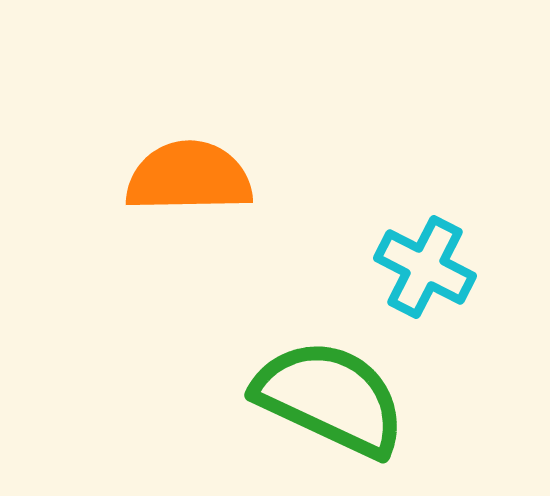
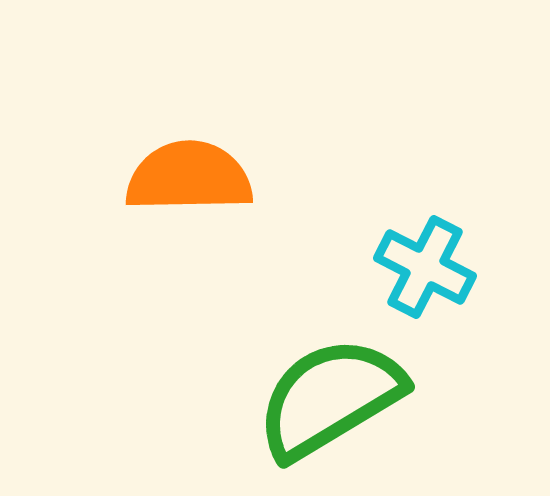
green semicircle: rotated 56 degrees counterclockwise
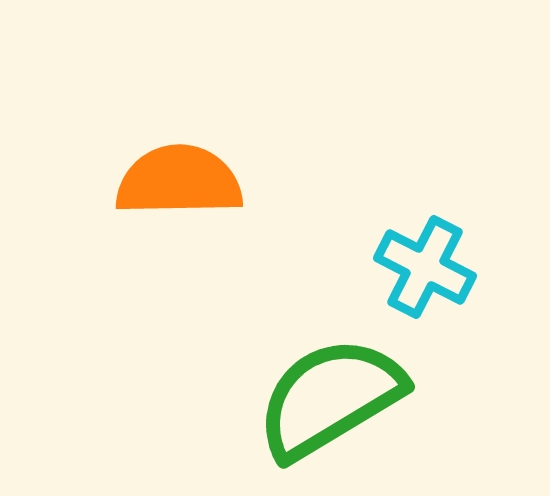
orange semicircle: moved 10 px left, 4 px down
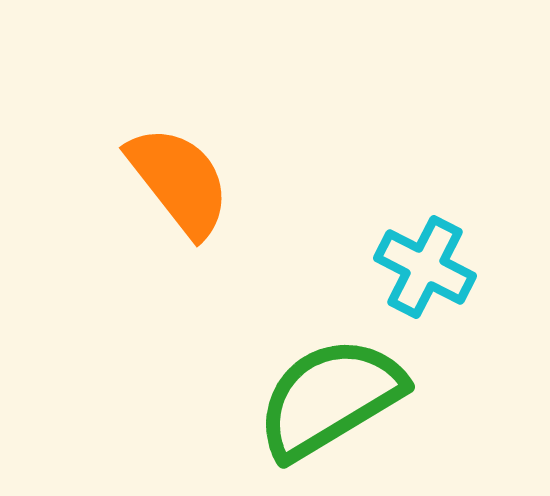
orange semicircle: rotated 53 degrees clockwise
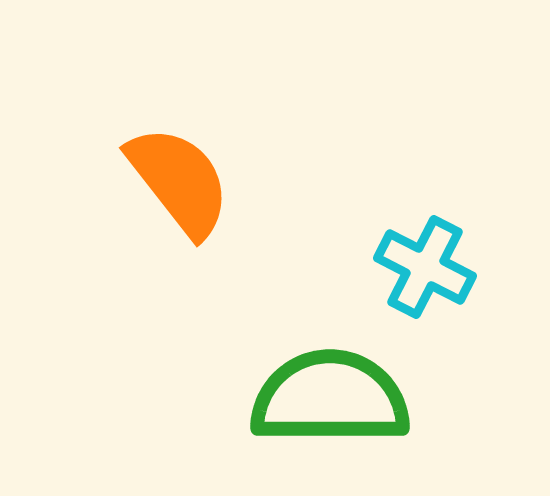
green semicircle: rotated 31 degrees clockwise
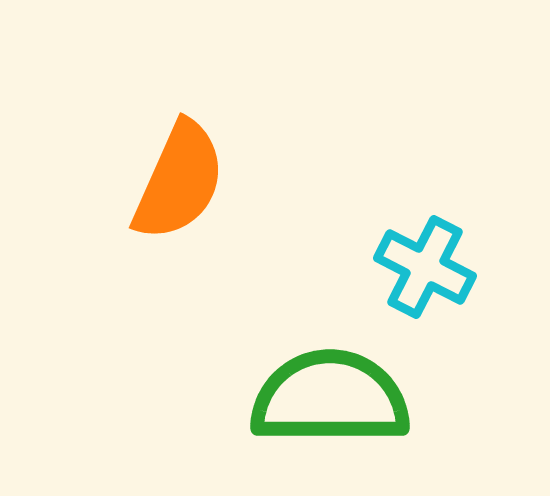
orange semicircle: rotated 62 degrees clockwise
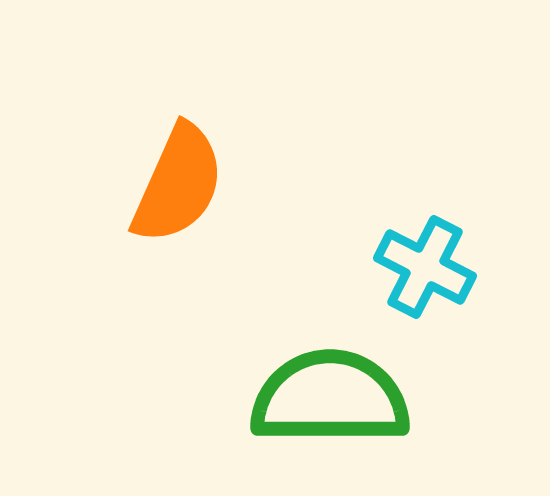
orange semicircle: moved 1 px left, 3 px down
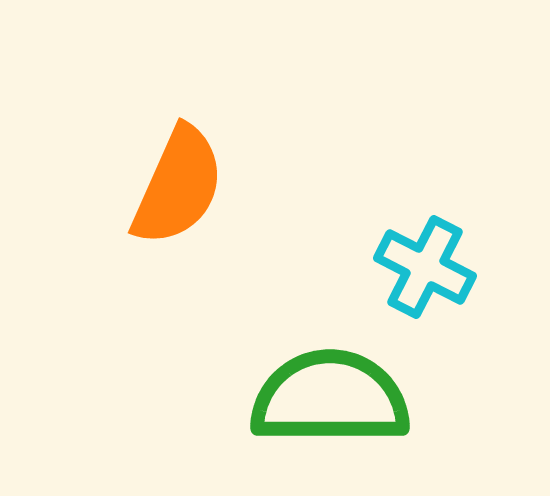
orange semicircle: moved 2 px down
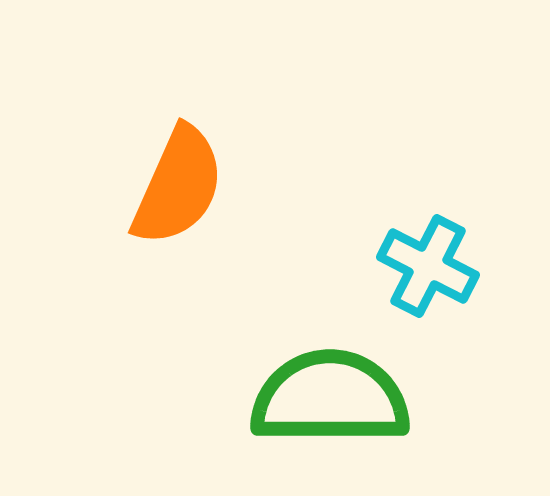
cyan cross: moved 3 px right, 1 px up
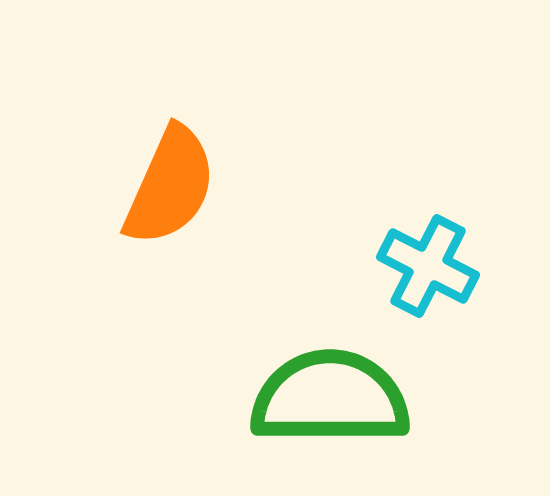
orange semicircle: moved 8 px left
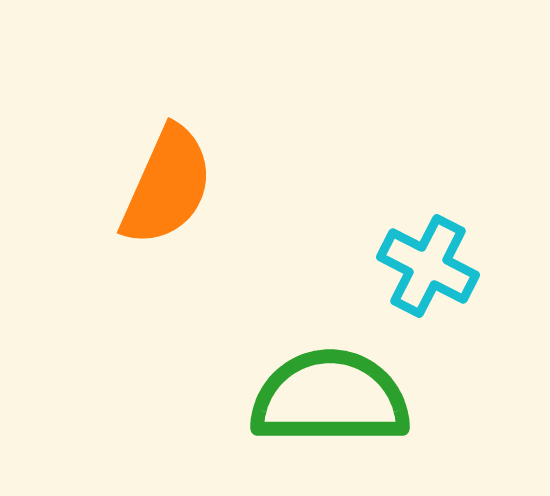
orange semicircle: moved 3 px left
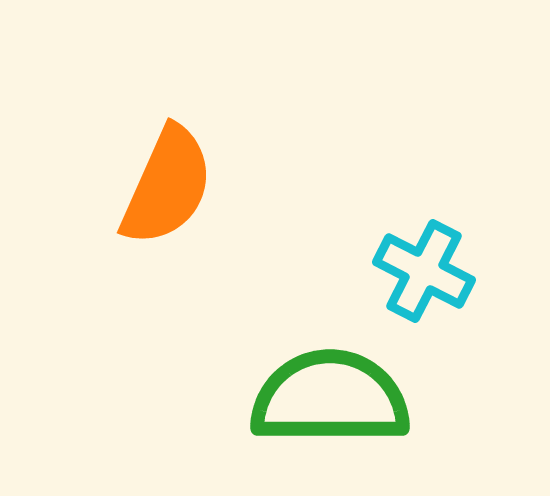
cyan cross: moved 4 px left, 5 px down
